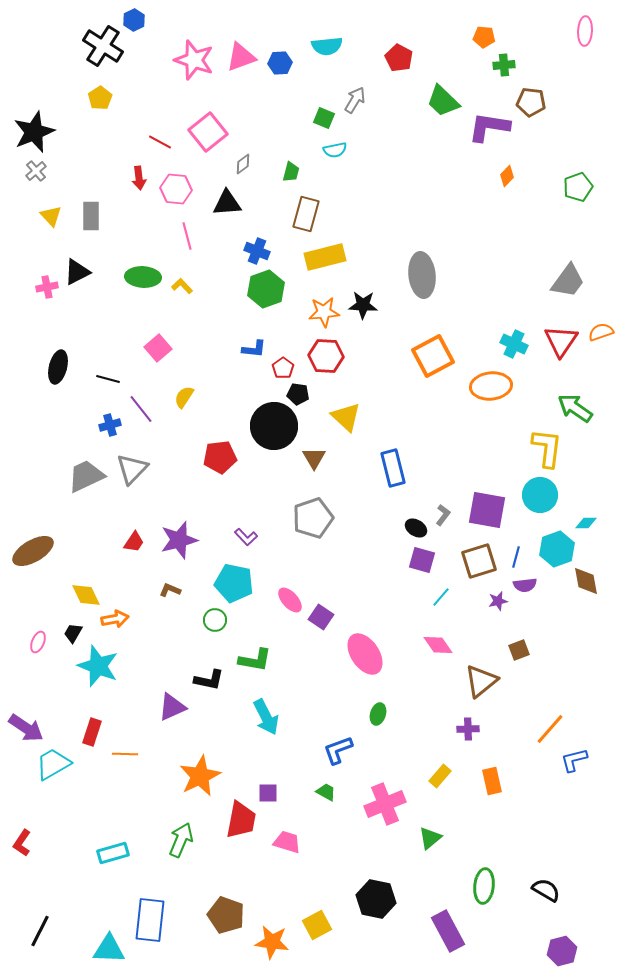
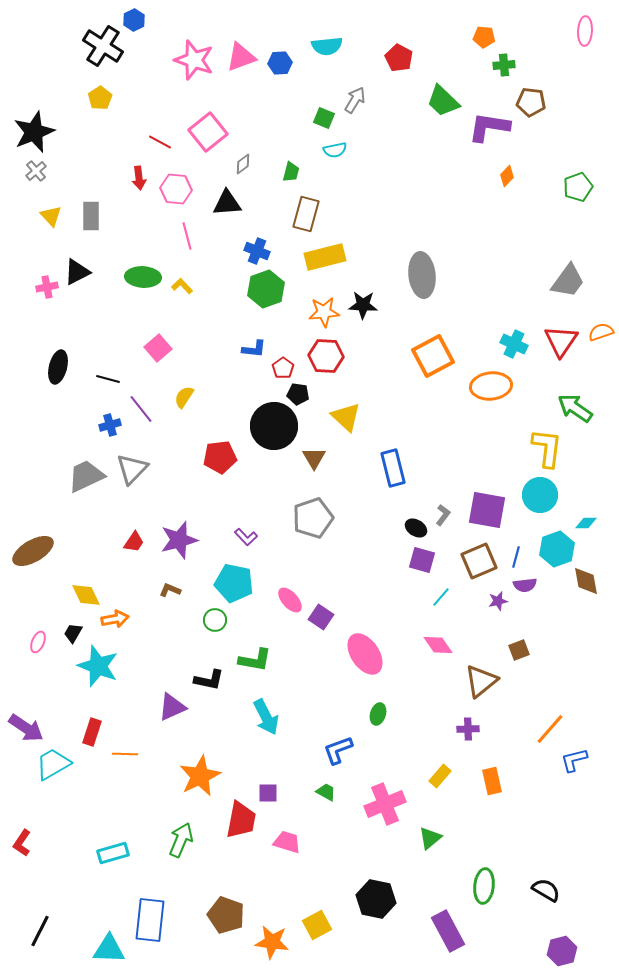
brown square at (479, 561): rotated 6 degrees counterclockwise
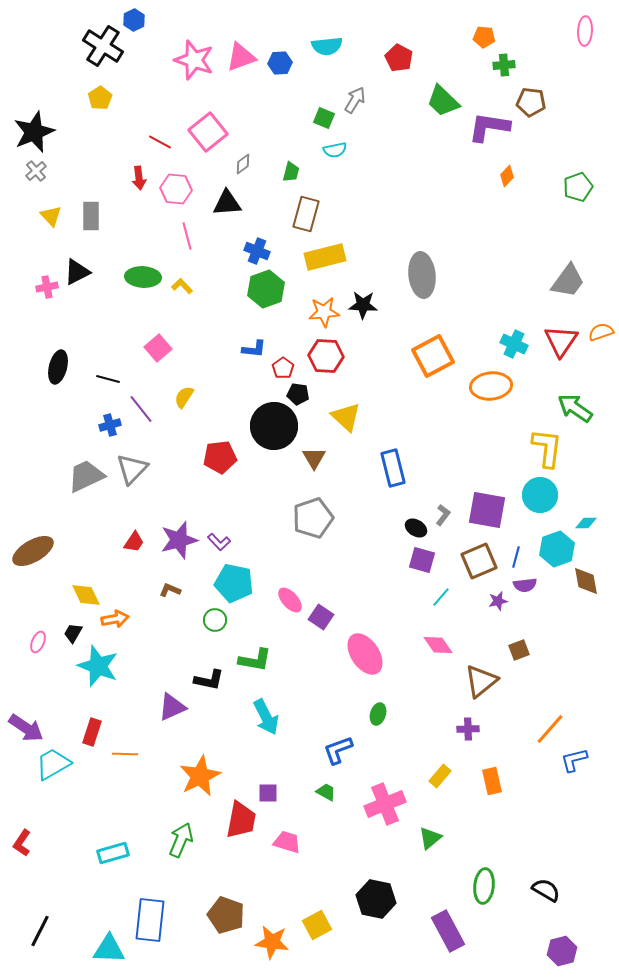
purple L-shape at (246, 537): moved 27 px left, 5 px down
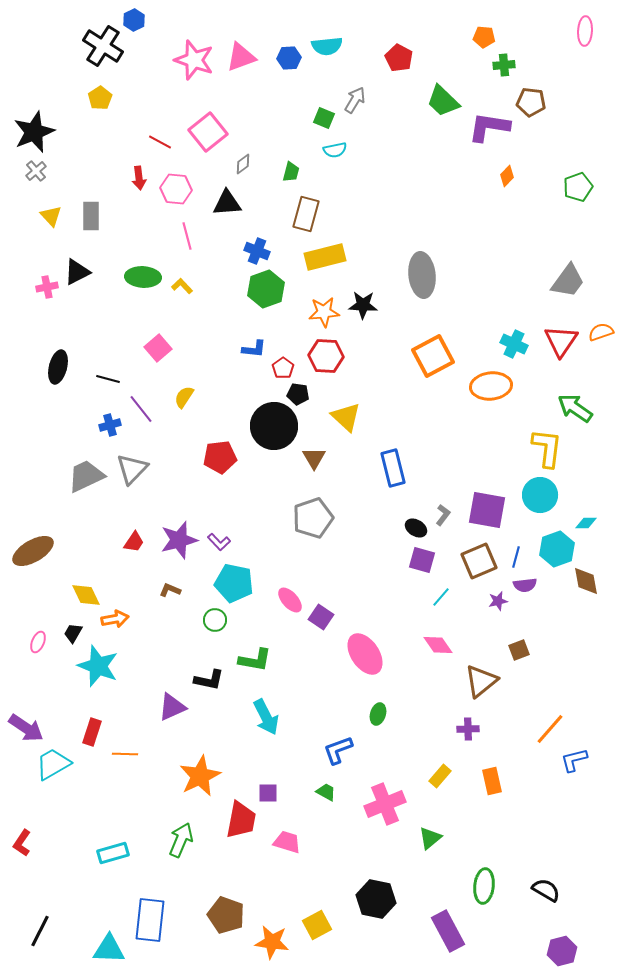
blue hexagon at (280, 63): moved 9 px right, 5 px up
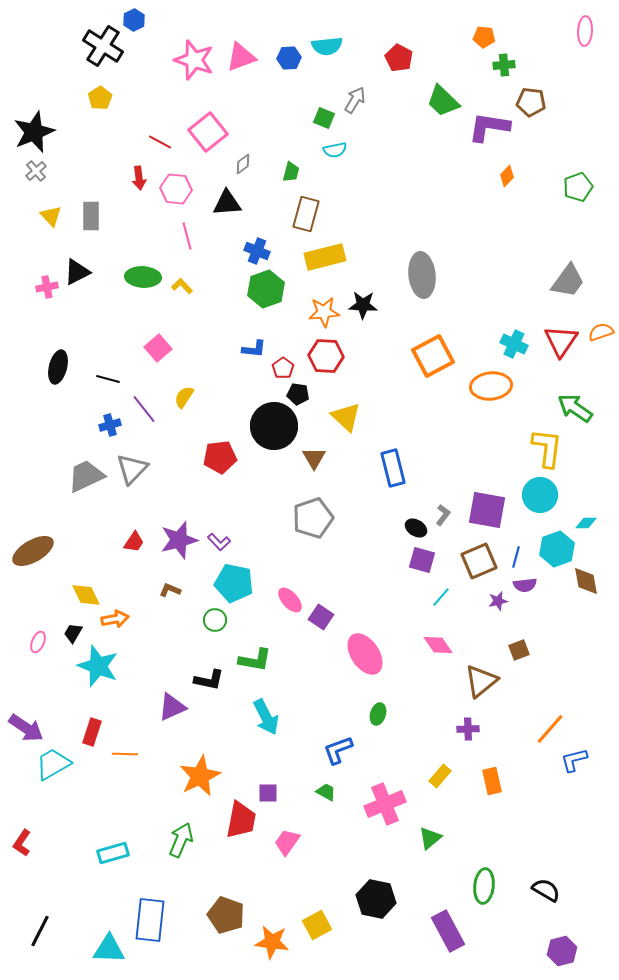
purple line at (141, 409): moved 3 px right
pink trapezoid at (287, 842): rotated 72 degrees counterclockwise
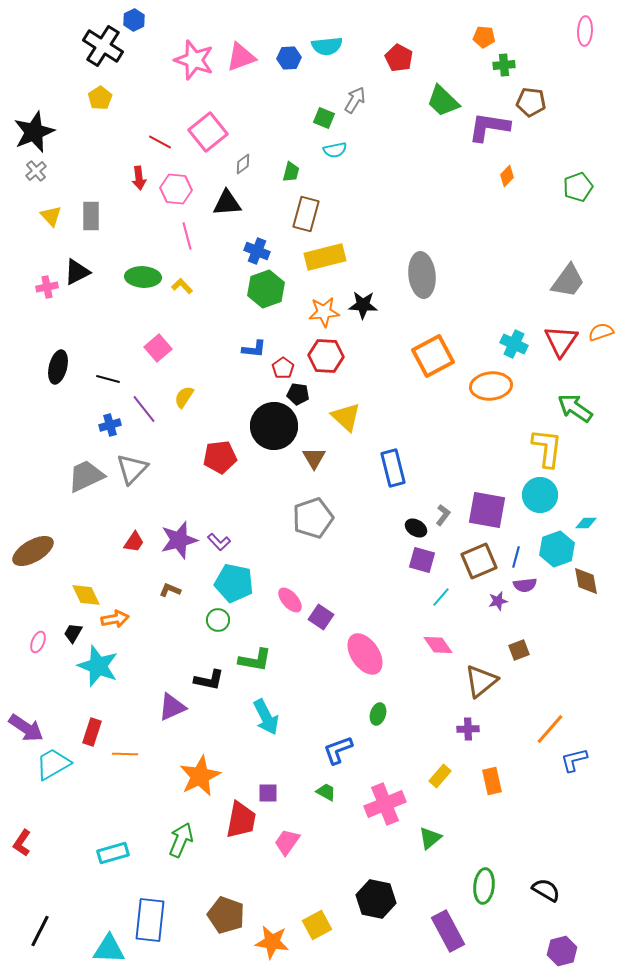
green circle at (215, 620): moved 3 px right
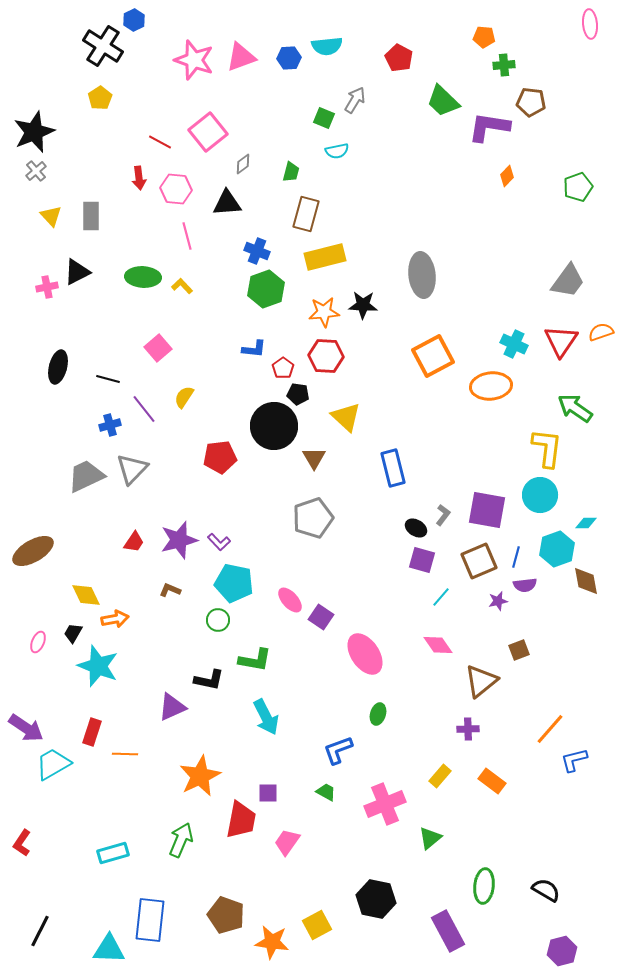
pink ellipse at (585, 31): moved 5 px right, 7 px up; rotated 8 degrees counterclockwise
cyan semicircle at (335, 150): moved 2 px right, 1 px down
orange rectangle at (492, 781): rotated 40 degrees counterclockwise
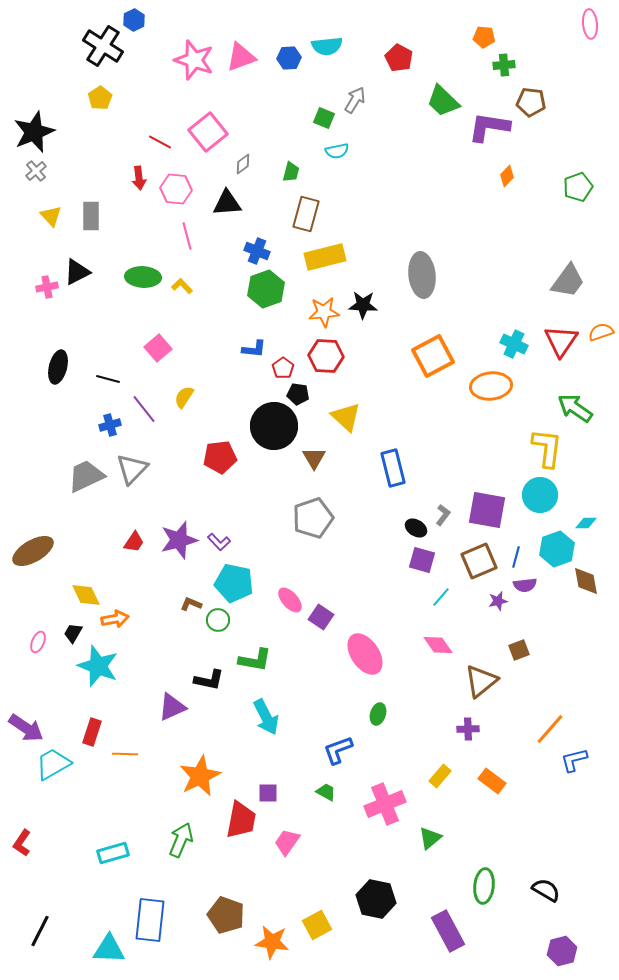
brown L-shape at (170, 590): moved 21 px right, 14 px down
